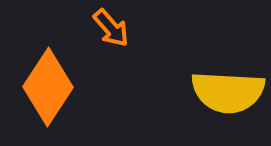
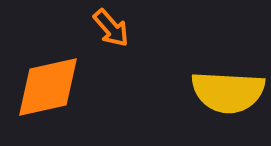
orange diamond: rotated 44 degrees clockwise
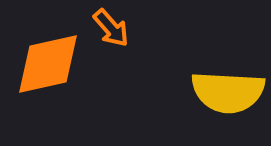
orange diamond: moved 23 px up
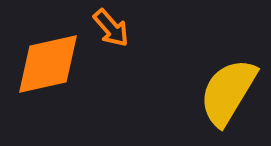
yellow semicircle: rotated 118 degrees clockwise
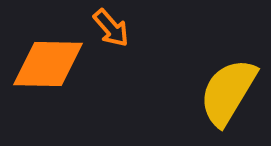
orange diamond: rotated 14 degrees clockwise
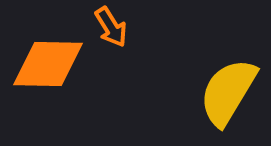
orange arrow: moved 1 px up; rotated 9 degrees clockwise
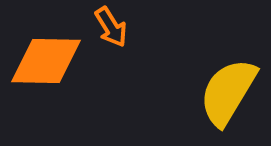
orange diamond: moved 2 px left, 3 px up
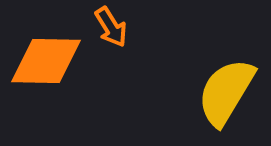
yellow semicircle: moved 2 px left
